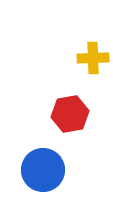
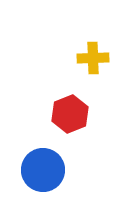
red hexagon: rotated 12 degrees counterclockwise
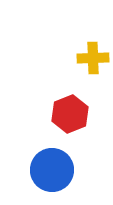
blue circle: moved 9 px right
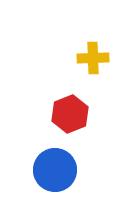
blue circle: moved 3 px right
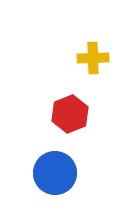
blue circle: moved 3 px down
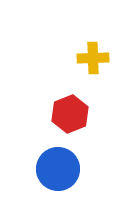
blue circle: moved 3 px right, 4 px up
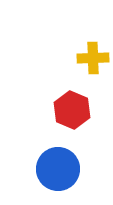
red hexagon: moved 2 px right, 4 px up; rotated 15 degrees counterclockwise
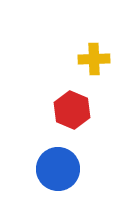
yellow cross: moved 1 px right, 1 px down
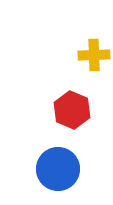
yellow cross: moved 4 px up
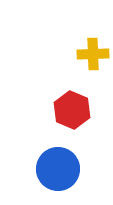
yellow cross: moved 1 px left, 1 px up
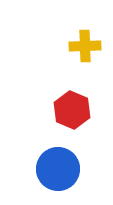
yellow cross: moved 8 px left, 8 px up
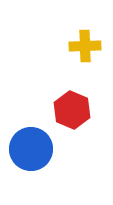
blue circle: moved 27 px left, 20 px up
